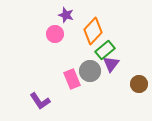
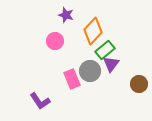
pink circle: moved 7 px down
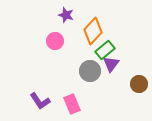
pink rectangle: moved 25 px down
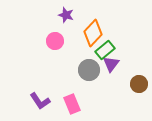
orange diamond: moved 2 px down
gray circle: moved 1 px left, 1 px up
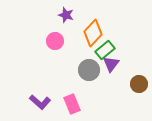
purple L-shape: moved 1 px down; rotated 15 degrees counterclockwise
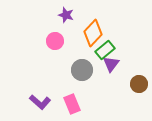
gray circle: moved 7 px left
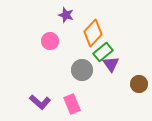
pink circle: moved 5 px left
green rectangle: moved 2 px left, 2 px down
purple triangle: rotated 12 degrees counterclockwise
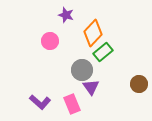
purple triangle: moved 20 px left, 23 px down
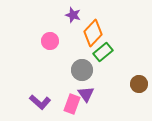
purple star: moved 7 px right
purple triangle: moved 5 px left, 7 px down
pink rectangle: rotated 42 degrees clockwise
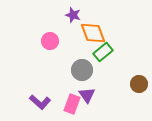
orange diamond: rotated 64 degrees counterclockwise
purple triangle: moved 1 px right, 1 px down
